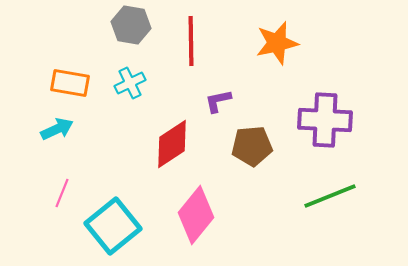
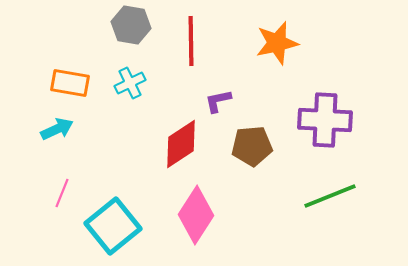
red diamond: moved 9 px right
pink diamond: rotated 6 degrees counterclockwise
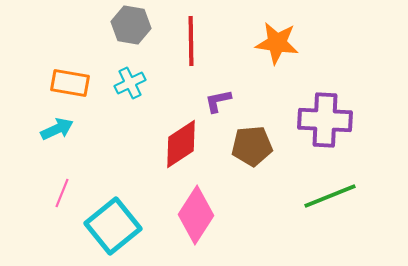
orange star: rotated 21 degrees clockwise
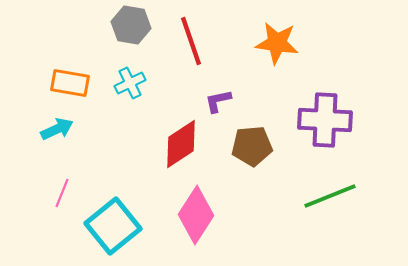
red line: rotated 18 degrees counterclockwise
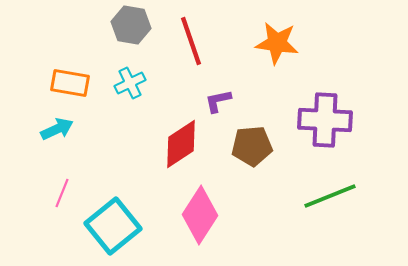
pink diamond: moved 4 px right
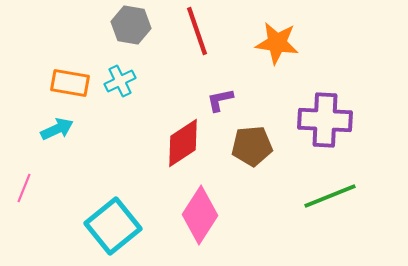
red line: moved 6 px right, 10 px up
cyan cross: moved 10 px left, 2 px up
purple L-shape: moved 2 px right, 1 px up
red diamond: moved 2 px right, 1 px up
pink line: moved 38 px left, 5 px up
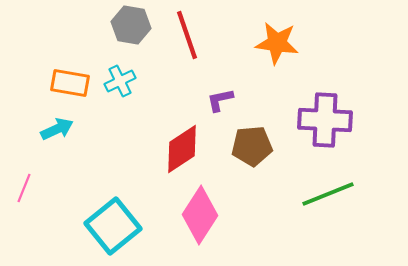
red line: moved 10 px left, 4 px down
red diamond: moved 1 px left, 6 px down
green line: moved 2 px left, 2 px up
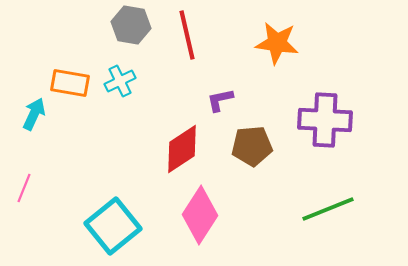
red line: rotated 6 degrees clockwise
cyan arrow: moved 23 px left, 15 px up; rotated 40 degrees counterclockwise
green line: moved 15 px down
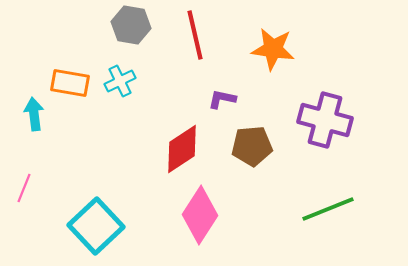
red line: moved 8 px right
orange star: moved 4 px left, 6 px down
purple L-shape: moved 2 px right, 1 px up; rotated 24 degrees clockwise
cyan arrow: rotated 32 degrees counterclockwise
purple cross: rotated 12 degrees clockwise
cyan square: moved 17 px left; rotated 4 degrees counterclockwise
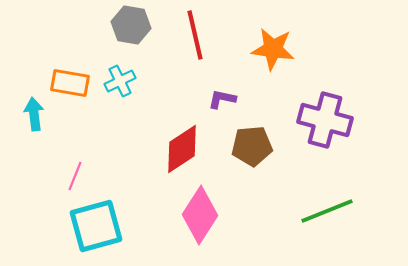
pink line: moved 51 px right, 12 px up
green line: moved 1 px left, 2 px down
cyan square: rotated 28 degrees clockwise
